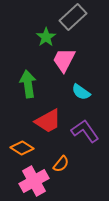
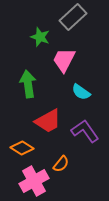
green star: moved 6 px left; rotated 18 degrees counterclockwise
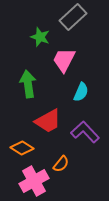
cyan semicircle: rotated 102 degrees counterclockwise
purple L-shape: moved 1 px down; rotated 8 degrees counterclockwise
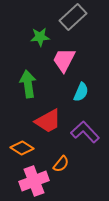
green star: rotated 24 degrees counterclockwise
pink cross: rotated 8 degrees clockwise
